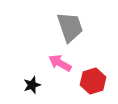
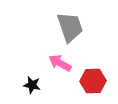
red hexagon: rotated 15 degrees clockwise
black star: rotated 30 degrees clockwise
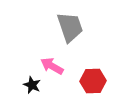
pink arrow: moved 8 px left, 3 px down
black star: rotated 12 degrees clockwise
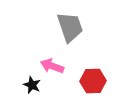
pink arrow: rotated 10 degrees counterclockwise
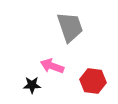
red hexagon: rotated 10 degrees clockwise
black star: rotated 24 degrees counterclockwise
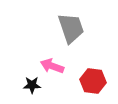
gray trapezoid: moved 1 px right, 1 px down
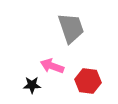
red hexagon: moved 5 px left
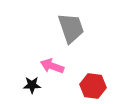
red hexagon: moved 5 px right, 5 px down
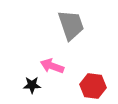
gray trapezoid: moved 3 px up
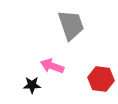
red hexagon: moved 8 px right, 7 px up
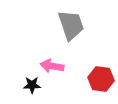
pink arrow: rotated 10 degrees counterclockwise
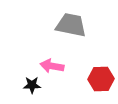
gray trapezoid: rotated 60 degrees counterclockwise
red hexagon: rotated 10 degrees counterclockwise
